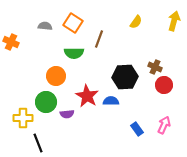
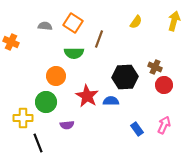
purple semicircle: moved 11 px down
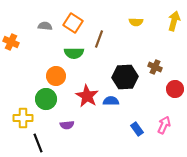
yellow semicircle: rotated 56 degrees clockwise
red circle: moved 11 px right, 4 px down
green circle: moved 3 px up
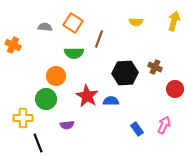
gray semicircle: moved 1 px down
orange cross: moved 2 px right, 3 px down
black hexagon: moved 4 px up
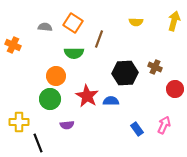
green circle: moved 4 px right
yellow cross: moved 4 px left, 4 px down
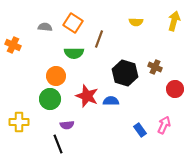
black hexagon: rotated 20 degrees clockwise
red star: rotated 10 degrees counterclockwise
blue rectangle: moved 3 px right, 1 px down
black line: moved 20 px right, 1 px down
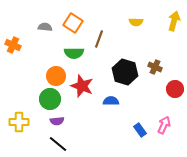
black hexagon: moved 1 px up
red star: moved 5 px left, 10 px up
purple semicircle: moved 10 px left, 4 px up
black line: rotated 30 degrees counterclockwise
